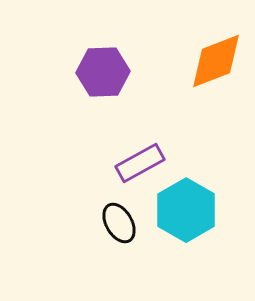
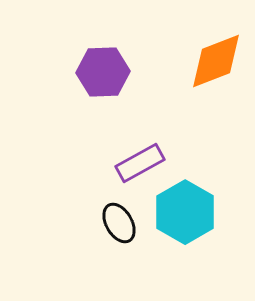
cyan hexagon: moved 1 px left, 2 px down
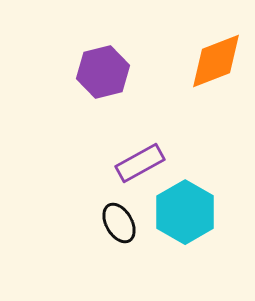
purple hexagon: rotated 12 degrees counterclockwise
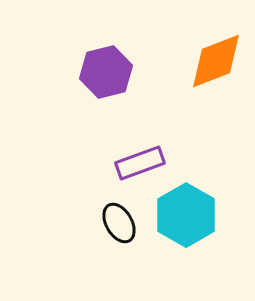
purple hexagon: moved 3 px right
purple rectangle: rotated 9 degrees clockwise
cyan hexagon: moved 1 px right, 3 px down
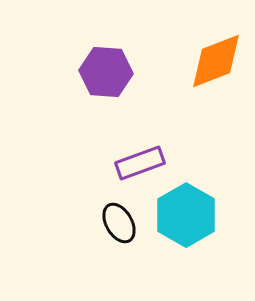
purple hexagon: rotated 18 degrees clockwise
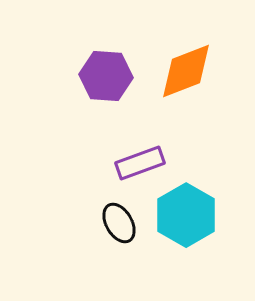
orange diamond: moved 30 px left, 10 px down
purple hexagon: moved 4 px down
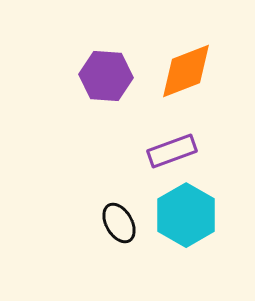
purple rectangle: moved 32 px right, 12 px up
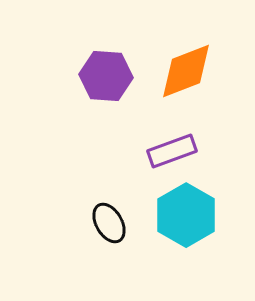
black ellipse: moved 10 px left
